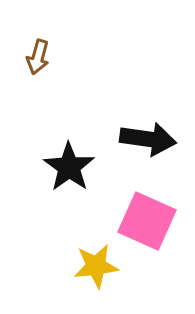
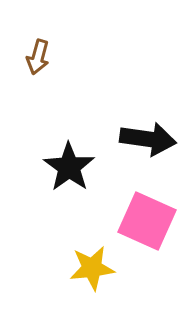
yellow star: moved 4 px left, 2 px down
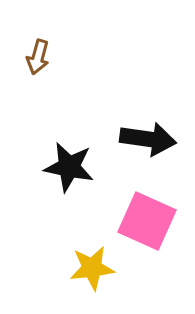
black star: rotated 24 degrees counterclockwise
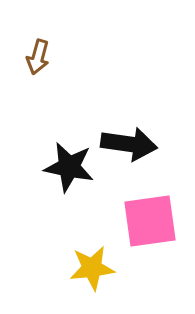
black arrow: moved 19 px left, 5 px down
pink square: moved 3 px right; rotated 32 degrees counterclockwise
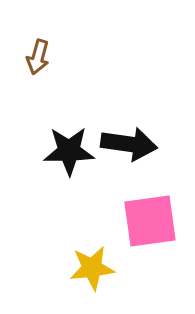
black star: moved 16 px up; rotated 12 degrees counterclockwise
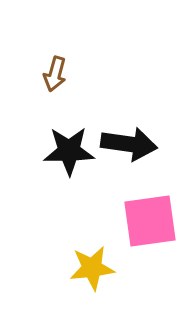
brown arrow: moved 17 px right, 17 px down
